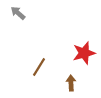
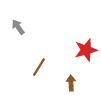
gray arrow: moved 14 px down; rotated 14 degrees clockwise
red star: moved 2 px right, 3 px up
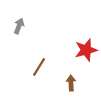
gray arrow: moved 1 px right, 1 px up; rotated 56 degrees clockwise
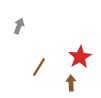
red star: moved 6 px left, 7 px down; rotated 15 degrees counterclockwise
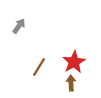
gray arrow: rotated 14 degrees clockwise
red star: moved 6 px left, 5 px down
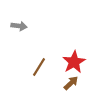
gray arrow: rotated 63 degrees clockwise
brown arrow: rotated 49 degrees clockwise
